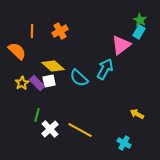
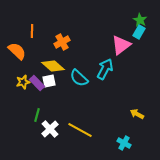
orange cross: moved 2 px right, 11 px down
yellow star: moved 1 px right, 1 px up; rotated 16 degrees clockwise
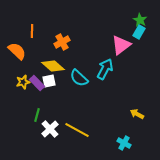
yellow line: moved 3 px left
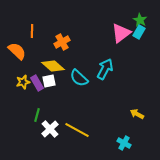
pink triangle: moved 12 px up
purple rectangle: rotated 14 degrees clockwise
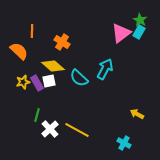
orange cross: rotated 28 degrees counterclockwise
orange semicircle: moved 2 px right
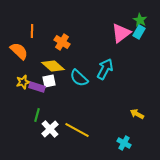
purple rectangle: moved 4 px down; rotated 42 degrees counterclockwise
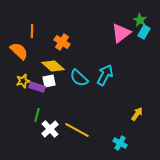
cyan rectangle: moved 5 px right
cyan arrow: moved 6 px down
yellow star: moved 1 px up
yellow arrow: rotated 96 degrees clockwise
cyan cross: moved 4 px left
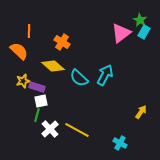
orange line: moved 3 px left
white square: moved 8 px left, 20 px down
yellow arrow: moved 4 px right, 2 px up
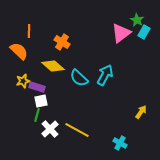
green star: moved 3 px left
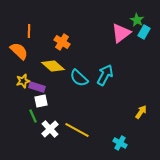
green line: moved 4 px left, 1 px down; rotated 40 degrees counterclockwise
